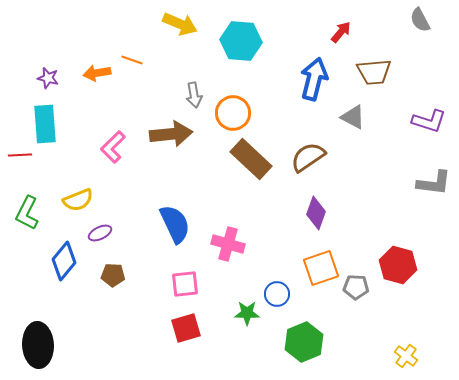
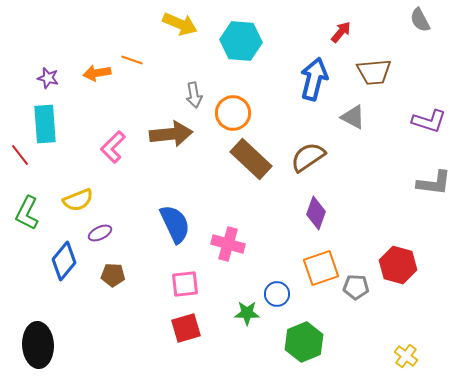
red line: rotated 55 degrees clockwise
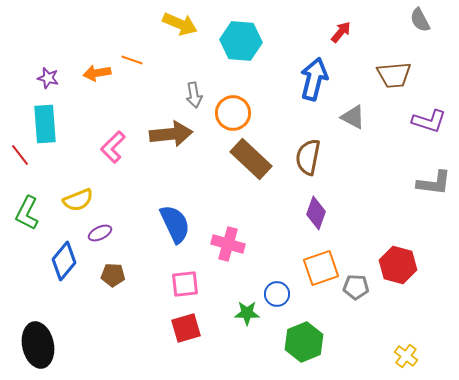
brown trapezoid: moved 20 px right, 3 px down
brown semicircle: rotated 45 degrees counterclockwise
black ellipse: rotated 9 degrees counterclockwise
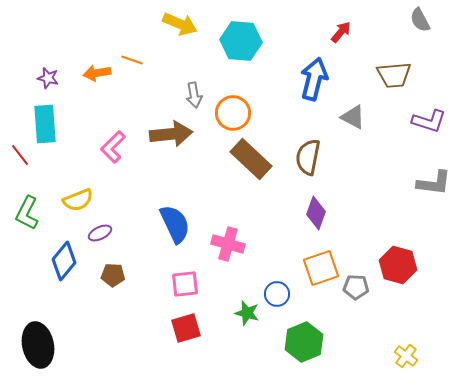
green star: rotated 15 degrees clockwise
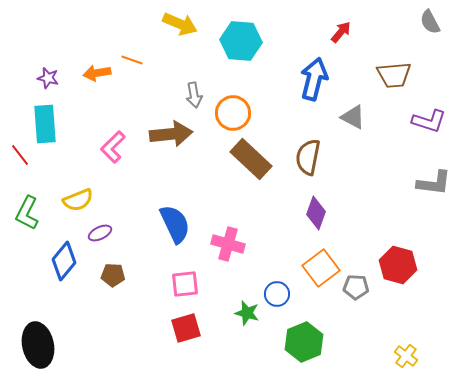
gray semicircle: moved 10 px right, 2 px down
orange square: rotated 18 degrees counterclockwise
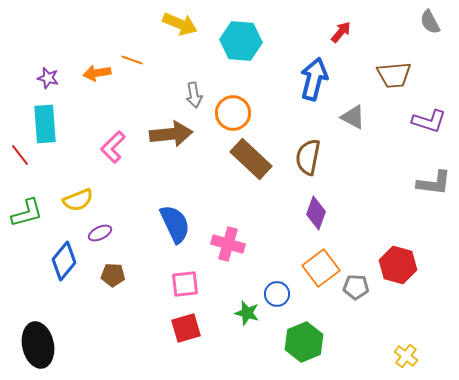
green L-shape: rotated 132 degrees counterclockwise
